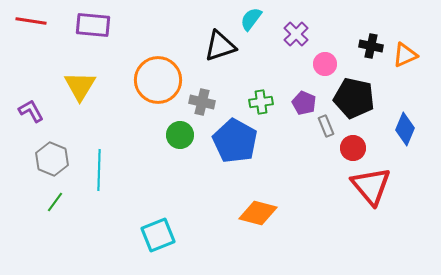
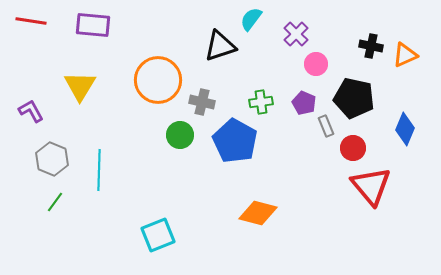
pink circle: moved 9 px left
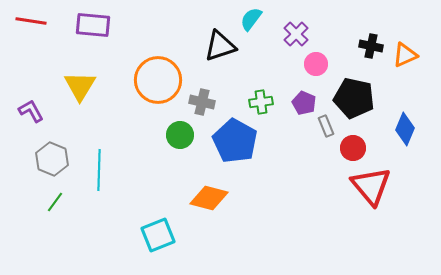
orange diamond: moved 49 px left, 15 px up
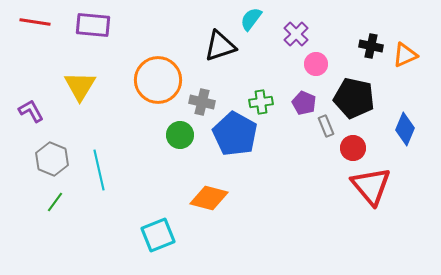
red line: moved 4 px right, 1 px down
blue pentagon: moved 7 px up
cyan line: rotated 15 degrees counterclockwise
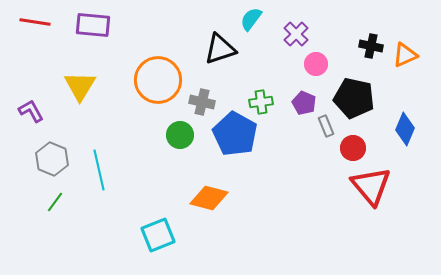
black triangle: moved 3 px down
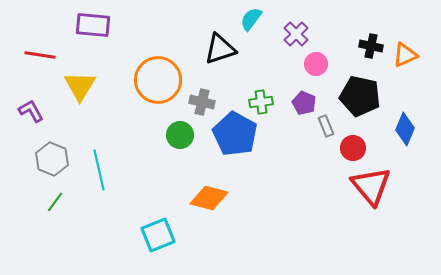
red line: moved 5 px right, 33 px down
black pentagon: moved 6 px right, 2 px up
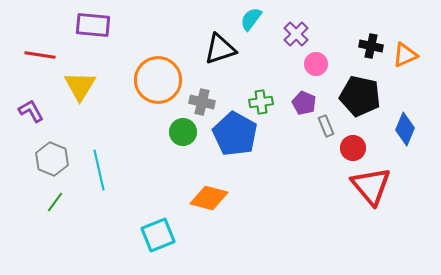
green circle: moved 3 px right, 3 px up
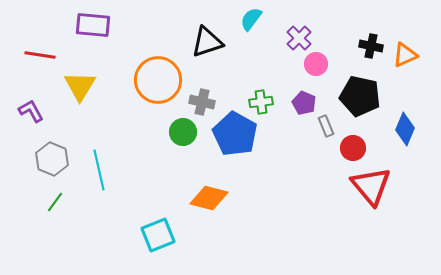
purple cross: moved 3 px right, 4 px down
black triangle: moved 13 px left, 7 px up
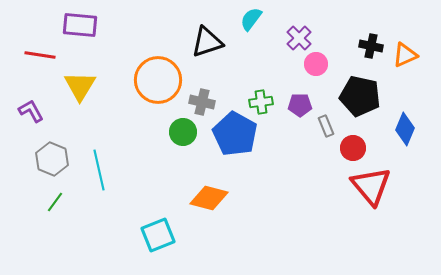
purple rectangle: moved 13 px left
purple pentagon: moved 4 px left, 2 px down; rotated 25 degrees counterclockwise
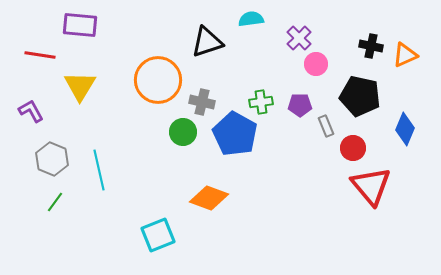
cyan semicircle: rotated 45 degrees clockwise
orange diamond: rotated 6 degrees clockwise
